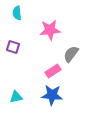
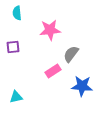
purple square: rotated 24 degrees counterclockwise
blue star: moved 30 px right, 9 px up
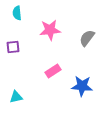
gray semicircle: moved 16 px right, 16 px up
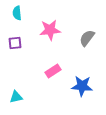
purple square: moved 2 px right, 4 px up
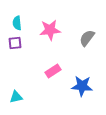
cyan semicircle: moved 10 px down
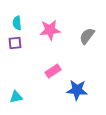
gray semicircle: moved 2 px up
blue star: moved 5 px left, 4 px down
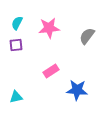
cyan semicircle: rotated 32 degrees clockwise
pink star: moved 1 px left, 2 px up
purple square: moved 1 px right, 2 px down
pink rectangle: moved 2 px left
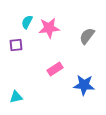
cyan semicircle: moved 10 px right, 1 px up
pink rectangle: moved 4 px right, 2 px up
blue star: moved 7 px right, 5 px up
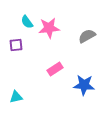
cyan semicircle: rotated 64 degrees counterclockwise
gray semicircle: rotated 24 degrees clockwise
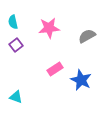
cyan semicircle: moved 14 px left; rotated 24 degrees clockwise
purple square: rotated 32 degrees counterclockwise
blue star: moved 3 px left, 5 px up; rotated 20 degrees clockwise
cyan triangle: rotated 32 degrees clockwise
